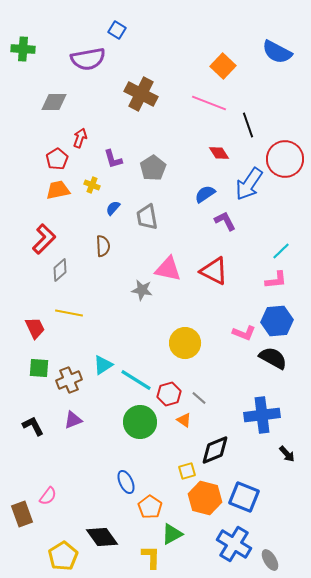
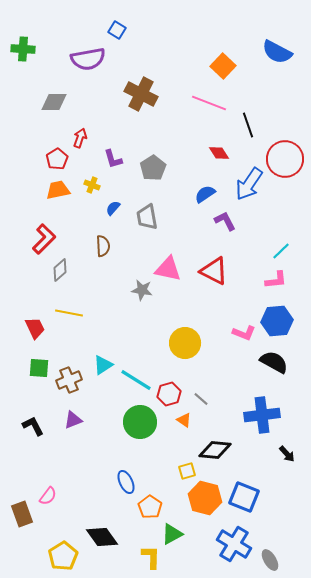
black semicircle at (273, 358): moved 1 px right, 4 px down
gray line at (199, 398): moved 2 px right, 1 px down
black diamond at (215, 450): rotated 28 degrees clockwise
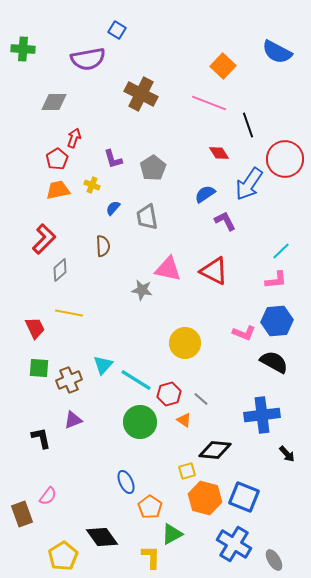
red arrow at (80, 138): moved 6 px left
cyan triangle at (103, 365): rotated 15 degrees counterclockwise
black L-shape at (33, 426): moved 8 px right, 12 px down; rotated 15 degrees clockwise
gray ellipse at (270, 560): moved 4 px right
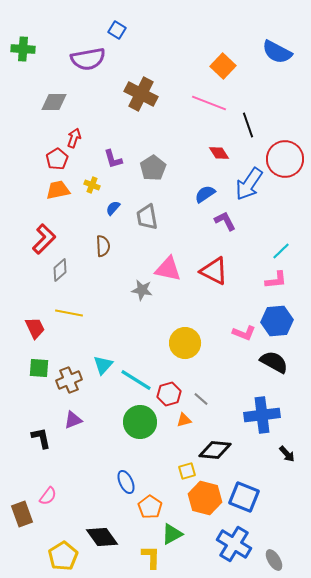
orange triangle at (184, 420): rotated 49 degrees counterclockwise
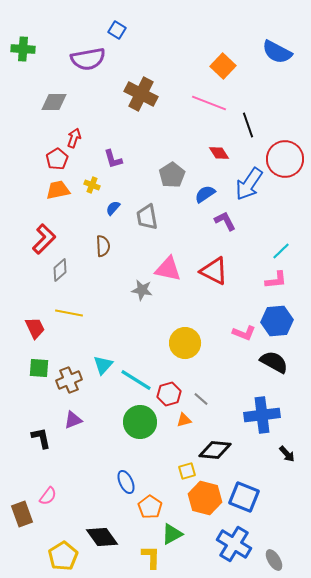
gray pentagon at (153, 168): moved 19 px right, 7 px down
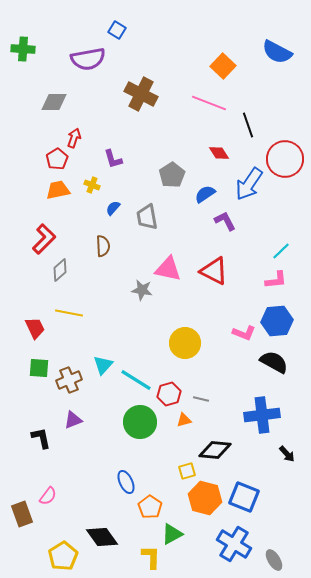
gray line at (201, 399): rotated 28 degrees counterclockwise
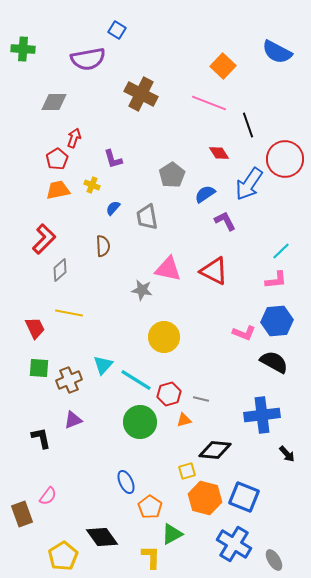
yellow circle at (185, 343): moved 21 px left, 6 px up
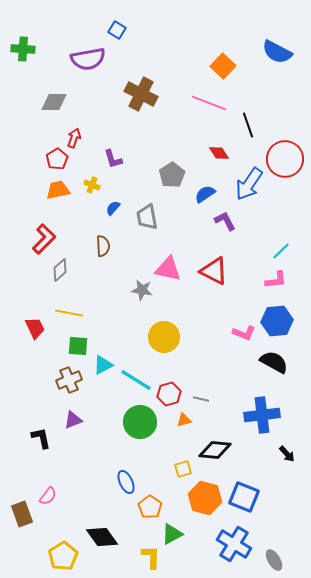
cyan triangle at (103, 365): rotated 20 degrees clockwise
green square at (39, 368): moved 39 px right, 22 px up
yellow square at (187, 471): moved 4 px left, 2 px up
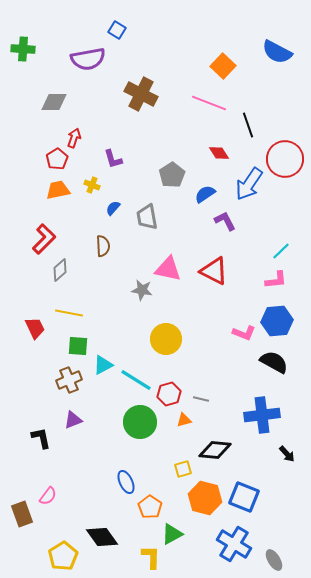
yellow circle at (164, 337): moved 2 px right, 2 px down
